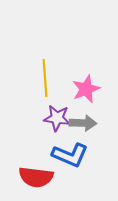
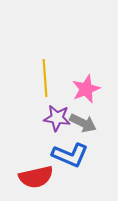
gray arrow: rotated 24 degrees clockwise
red semicircle: rotated 20 degrees counterclockwise
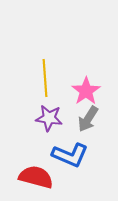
pink star: moved 2 px down; rotated 12 degrees counterclockwise
purple star: moved 8 px left
gray arrow: moved 5 px right, 4 px up; rotated 96 degrees clockwise
red semicircle: rotated 152 degrees counterclockwise
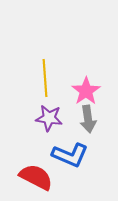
gray arrow: rotated 40 degrees counterclockwise
red semicircle: rotated 12 degrees clockwise
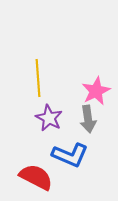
yellow line: moved 7 px left
pink star: moved 10 px right; rotated 8 degrees clockwise
purple star: rotated 20 degrees clockwise
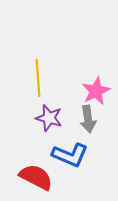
purple star: rotated 12 degrees counterclockwise
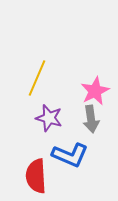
yellow line: moved 1 px left; rotated 27 degrees clockwise
pink star: moved 1 px left
gray arrow: moved 3 px right
red semicircle: moved 1 px up; rotated 120 degrees counterclockwise
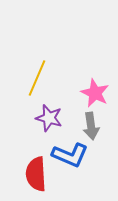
pink star: moved 2 px down; rotated 20 degrees counterclockwise
gray arrow: moved 7 px down
red semicircle: moved 2 px up
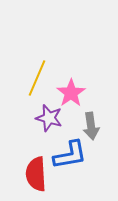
pink star: moved 24 px left; rotated 12 degrees clockwise
blue L-shape: rotated 33 degrees counterclockwise
